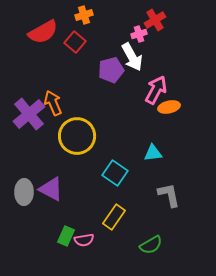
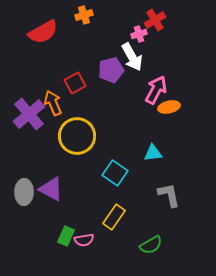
red square: moved 41 px down; rotated 20 degrees clockwise
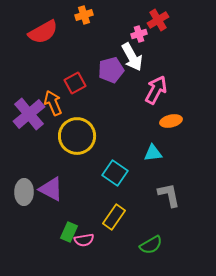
red cross: moved 3 px right
orange ellipse: moved 2 px right, 14 px down
green rectangle: moved 3 px right, 4 px up
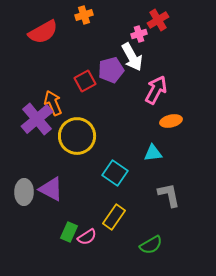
red square: moved 10 px right, 2 px up
purple cross: moved 8 px right, 5 px down
pink semicircle: moved 3 px right, 3 px up; rotated 24 degrees counterclockwise
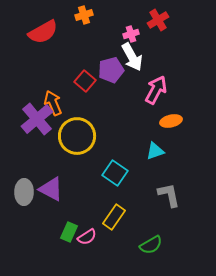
pink cross: moved 8 px left
red square: rotated 20 degrees counterclockwise
cyan triangle: moved 2 px right, 2 px up; rotated 12 degrees counterclockwise
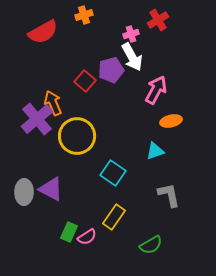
cyan square: moved 2 px left
